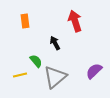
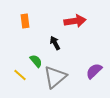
red arrow: rotated 100 degrees clockwise
yellow line: rotated 56 degrees clockwise
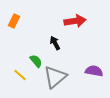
orange rectangle: moved 11 px left; rotated 32 degrees clockwise
purple semicircle: rotated 54 degrees clockwise
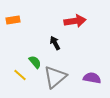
orange rectangle: moved 1 px left, 1 px up; rotated 56 degrees clockwise
green semicircle: moved 1 px left, 1 px down
purple semicircle: moved 2 px left, 7 px down
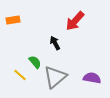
red arrow: rotated 140 degrees clockwise
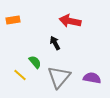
red arrow: moved 5 px left; rotated 60 degrees clockwise
gray triangle: moved 4 px right; rotated 10 degrees counterclockwise
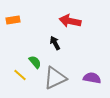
gray triangle: moved 4 px left, 1 px down; rotated 25 degrees clockwise
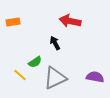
orange rectangle: moved 2 px down
green semicircle: rotated 96 degrees clockwise
purple semicircle: moved 3 px right, 1 px up
